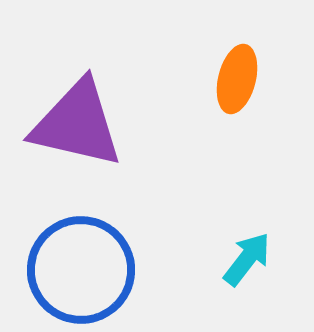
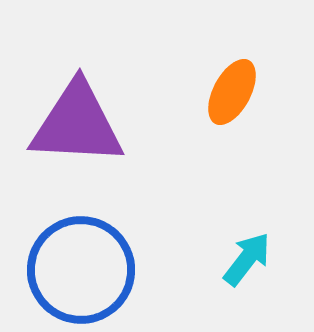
orange ellipse: moved 5 px left, 13 px down; rotated 14 degrees clockwise
purple triangle: rotated 10 degrees counterclockwise
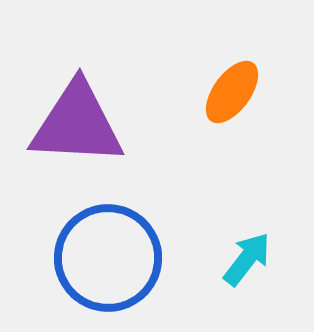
orange ellipse: rotated 8 degrees clockwise
blue circle: moved 27 px right, 12 px up
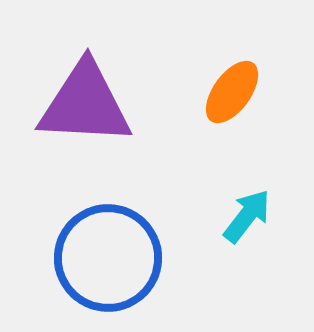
purple triangle: moved 8 px right, 20 px up
cyan arrow: moved 43 px up
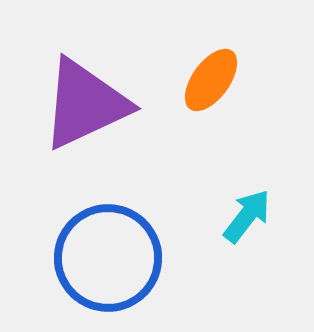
orange ellipse: moved 21 px left, 12 px up
purple triangle: rotated 28 degrees counterclockwise
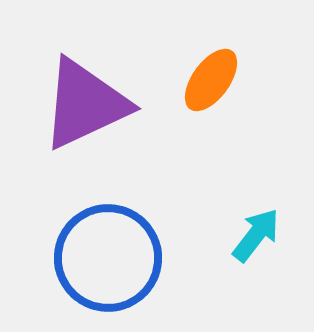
cyan arrow: moved 9 px right, 19 px down
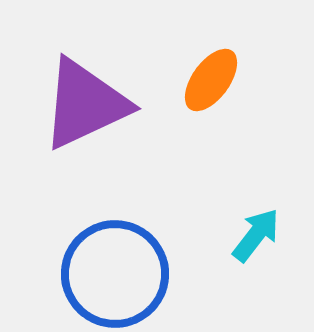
blue circle: moved 7 px right, 16 px down
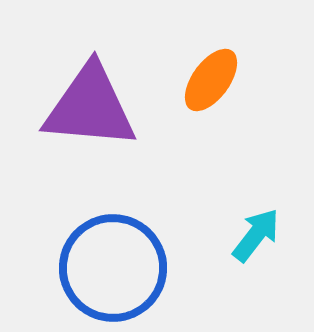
purple triangle: moved 5 px right, 3 px down; rotated 30 degrees clockwise
blue circle: moved 2 px left, 6 px up
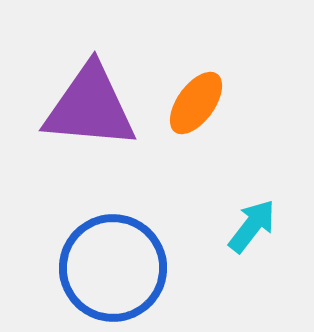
orange ellipse: moved 15 px left, 23 px down
cyan arrow: moved 4 px left, 9 px up
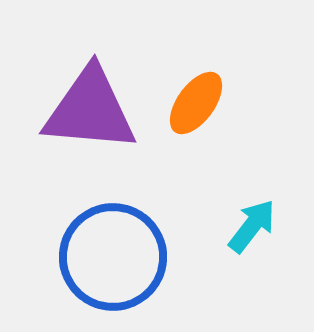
purple triangle: moved 3 px down
blue circle: moved 11 px up
